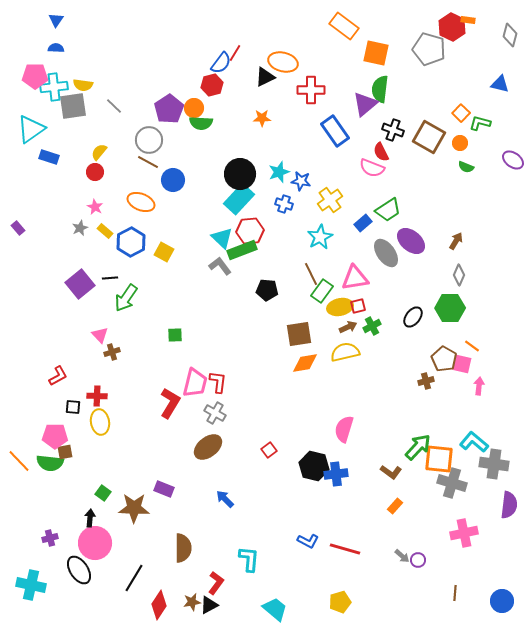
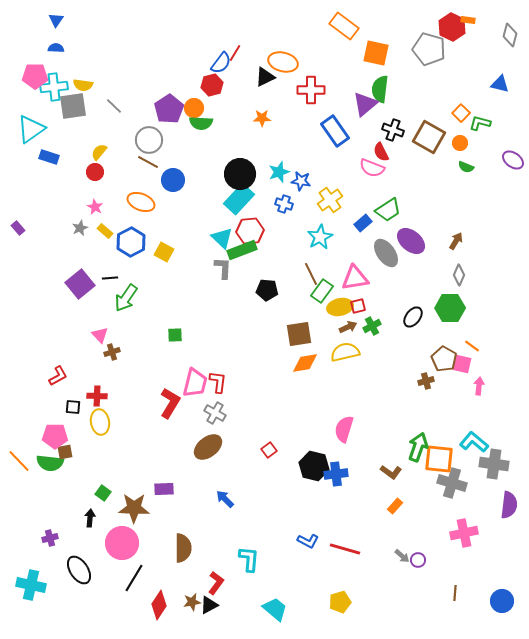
gray L-shape at (220, 266): moved 3 px right, 2 px down; rotated 40 degrees clockwise
green arrow at (418, 447): rotated 24 degrees counterclockwise
purple rectangle at (164, 489): rotated 24 degrees counterclockwise
pink circle at (95, 543): moved 27 px right
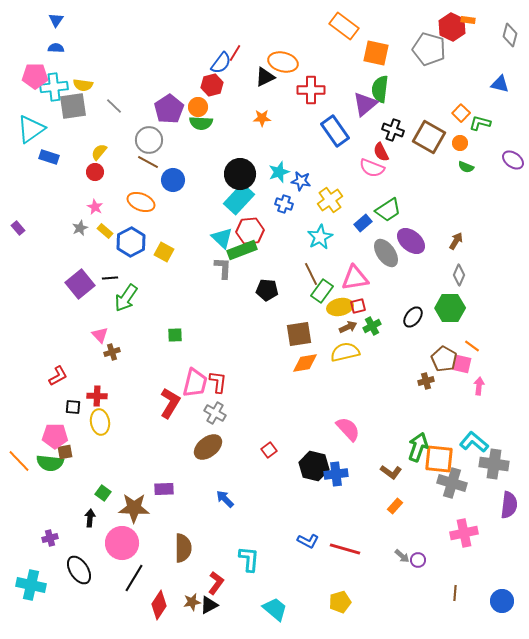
orange circle at (194, 108): moved 4 px right, 1 px up
pink semicircle at (344, 429): moved 4 px right; rotated 120 degrees clockwise
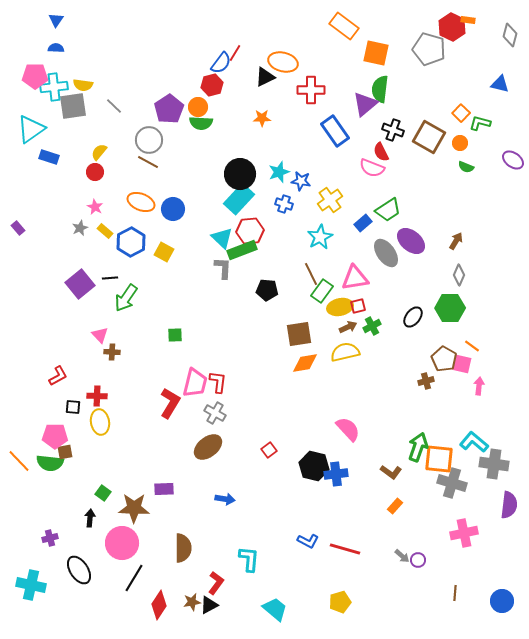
blue circle at (173, 180): moved 29 px down
brown cross at (112, 352): rotated 21 degrees clockwise
blue arrow at (225, 499): rotated 144 degrees clockwise
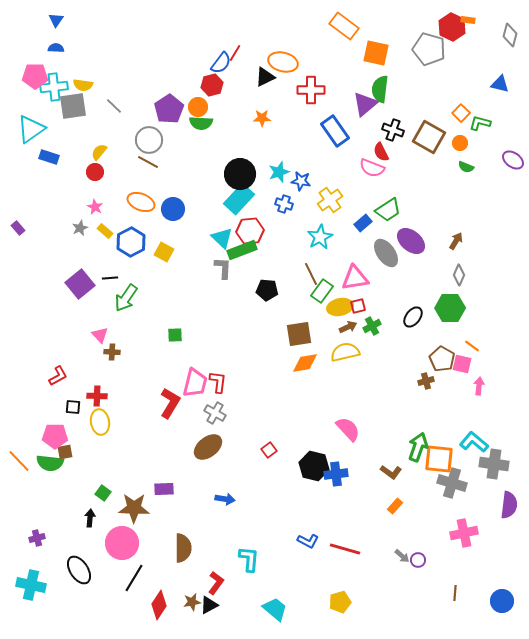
brown pentagon at (444, 359): moved 2 px left
purple cross at (50, 538): moved 13 px left
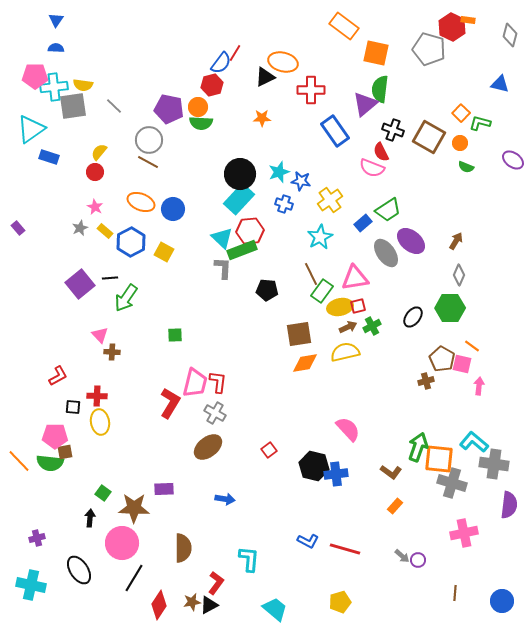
purple pentagon at (169, 109): rotated 28 degrees counterclockwise
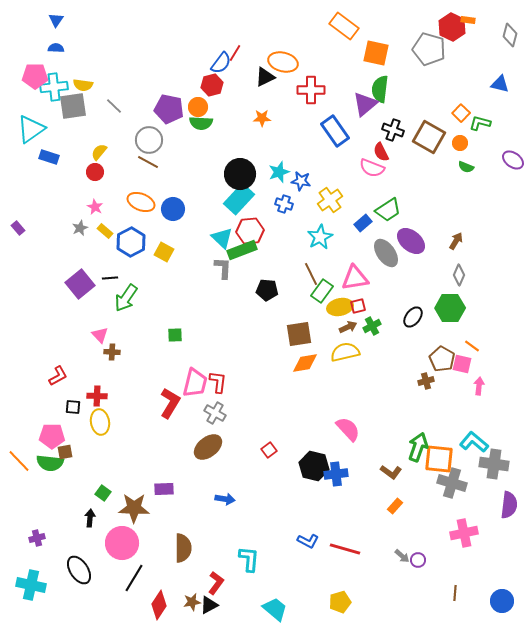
pink pentagon at (55, 436): moved 3 px left
